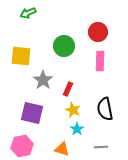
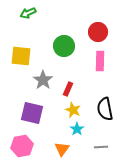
orange triangle: rotated 49 degrees clockwise
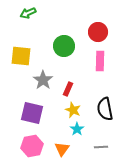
pink hexagon: moved 10 px right
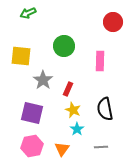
red circle: moved 15 px right, 10 px up
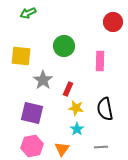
yellow star: moved 3 px right, 2 px up; rotated 14 degrees counterclockwise
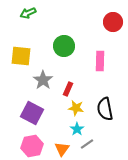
purple square: rotated 15 degrees clockwise
gray line: moved 14 px left, 3 px up; rotated 32 degrees counterclockwise
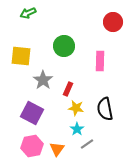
orange triangle: moved 5 px left
